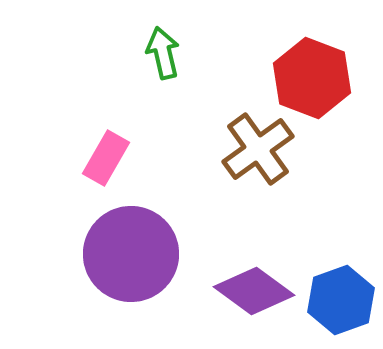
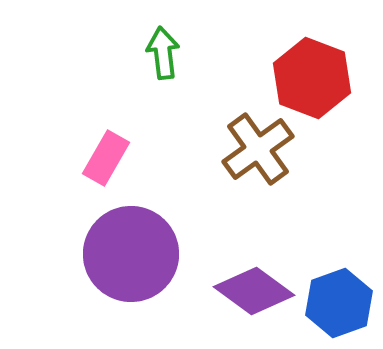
green arrow: rotated 6 degrees clockwise
blue hexagon: moved 2 px left, 3 px down
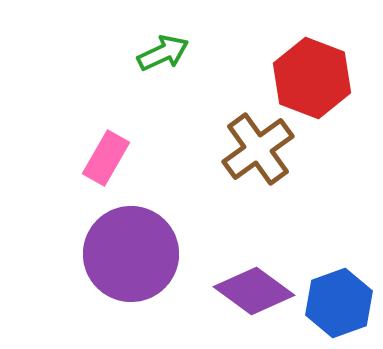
green arrow: rotated 72 degrees clockwise
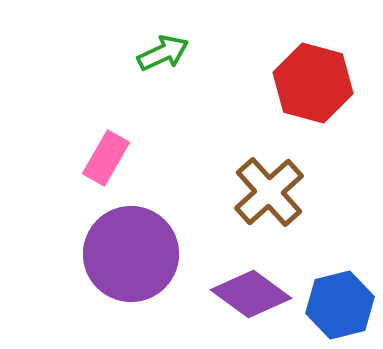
red hexagon: moved 1 px right, 5 px down; rotated 6 degrees counterclockwise
brown cross: moved 11 px right, 43 px down; rotated 6 degrees counterclockwise
purple diamond: moved 3 px left, 3 px down
blue hexagon: moved 1 px right, 2 px down; rotated 6 degrees clockwise
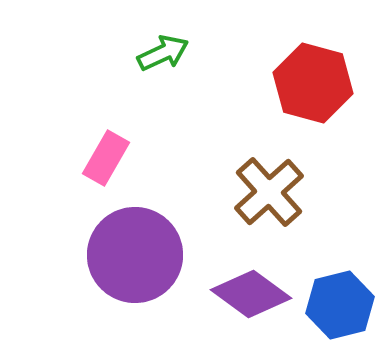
purple circle: moved 4 px right, 1 px down
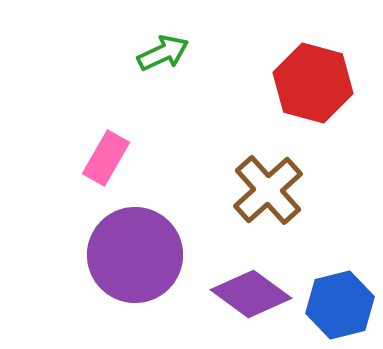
brown cross: moved 1 px left, 2 px up
